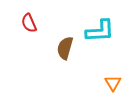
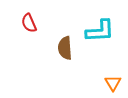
brown semicircle: rotated 20 degrees counterclockwise
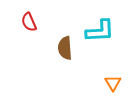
red semicircle: moved 1 px up
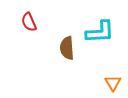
cyan L-shape: moved 1 px down
brown semicircle: moved 2 px right
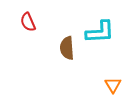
red semicircle: moved 1 px left
orange triangle: moved 2 px down
